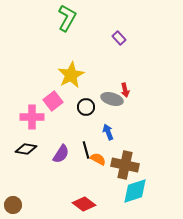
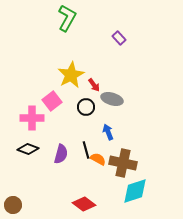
red arrow: moved 31 px left, 5 px up; rotated 24 degrees counterclockwise
pink square: moved 1 px left
pink cross: moved 1 px down
black diamond: moved 2 px right; rotated 10 degrees clockwise
purple semicircle: rotated 18 degrees counterclockwise
brown cross: moved 2 px left, 2 px up
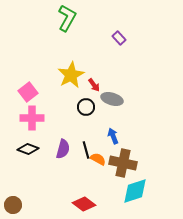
pink square: moved 24 px left, 9 px up
blue arrow: moved 5 px right, 4 px down
purple semicircle: moved 2 px right, 5 px up
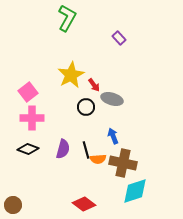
orange semicircle: rotated 147 degrees clockwise
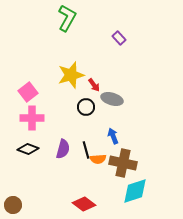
yellow star: rotated 12 degrees clockwise
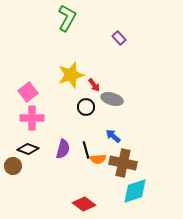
blue arrow: rotated 28 degrees counterclockwise
brown circle: moved 39 px up
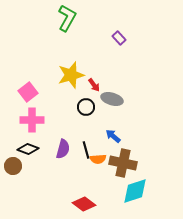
pink cross: moved 2 px down
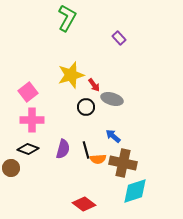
brown circle: moved 2 px left, 2 px down
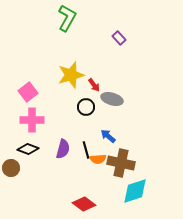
blue arrow: moved 5 px left
brown cross: moved 2 px left
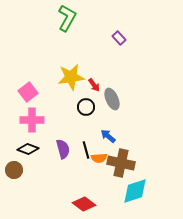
yellow star: moved 2 px down; rotated 8 degrees clockwise
gray ellipse: rotated 50 degrees clockwise
purple semicircle: rotated 30 degrees counterclockwise
orange semicircle: moved 1 px right, 1 px up
brown circle: moved 3 px right, 2 px down
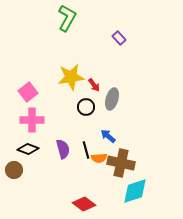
gray ellipse: rotated 40 degrees clockwise
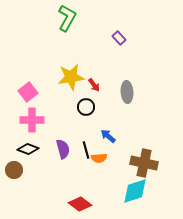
gray ellipse: moved 15 px right, 7 px up; rotated 20 degrees counterclockwise
brown cross: moved 23 px right
red diamond: moved 4 px left
